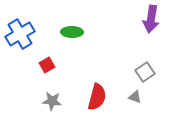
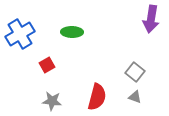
gray square: moved 10 px left; rotated 18 degrees counterclockwise
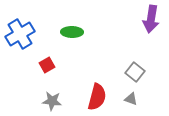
gray triangle: moved 4 px left, 2 px down
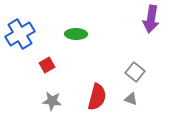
green ellipse: moved 4 px right, 2 px down
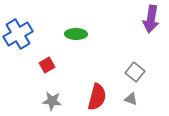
blue cross: moved 2 px left
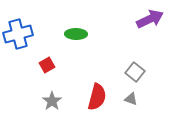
purple arrow: moved 1 px left; rotated 124 degrees counterclockwise
blue cross: rotated 16 degrees clockwise
gray star: rotated 30 degrees clockwise
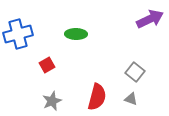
gray star: rotated 12 degrees clockwise
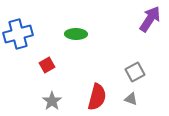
purple arrow: rotated 32 degrees counterclockwise
gray square: rotated 24 degrees clockwise
gray star: rotated 12 degrees counterclockwise
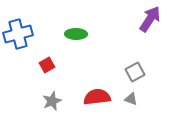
red semicircle: rotated 112 degrees counterclockwise
gray star: rotated 12 degrees clockwise
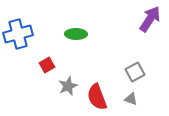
red semicircle: rotated 104 degrees counterclockwise
gray star: moved 16 px right, 15 px up
